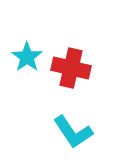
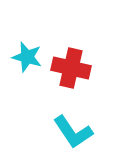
cyan star: rotated 20 degrees counterclockwise
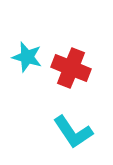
red cross: rotated 9 degrees clockwise
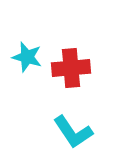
red cross: rotated 27 degrees counterclockwise
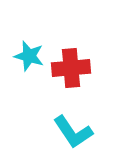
cyan star: moved 2 px right, 1 px up
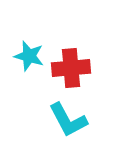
cyan L-shape: moved 5 px left, 12 px up; rotated 6 degrees clockwise
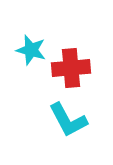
cyan star: moved 2 px right, 6 px up
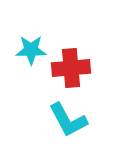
cyan star: rotated 16 degrees counterclockwise
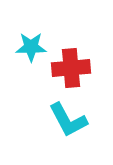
cyan star: moved 3 px up
